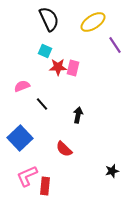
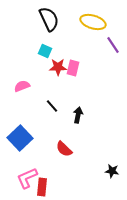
yellow ellipse: rotated 50 degrees clockwise
purple line: moved 2 px left
black line: moved 10 px right, 2 px down
black star: rotated 24 degrees clockwise
pink L-shape: moved 2 px down
red rectangle: moved 3 px left, 1 px down
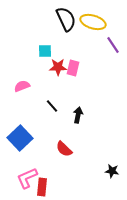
black semicircle: moved 17 px right
cyan square: rotated 24 degrees counterclockwise
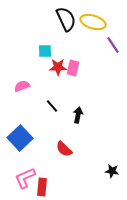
pink L-shape: moved 2 px left
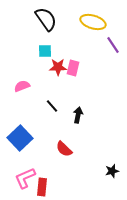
black semicircle: moved 20 px left; rotated 10 degrees counterclockwise
black star: rotated 24 degrees counterclockwise
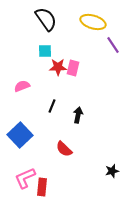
black line: rotated 64 degrees clockwise
blue square: moved 3 px up
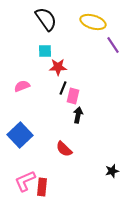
pink rectangle: moved 28 px down
black line: moved 11 px right, 18 px up
pink L-shape: moved 3 px down
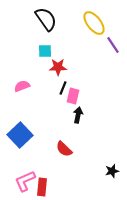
yellow ellipse: moved 1 px right, 1 px down; rotated 35 degrees clockwise
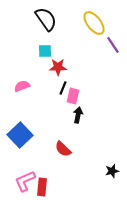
red semicircle: moved 1 px left
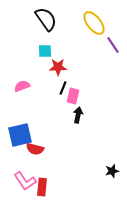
blue square: rotated 30 degrees clockwise
red semicircle: moved 28 px left; rotated 30 degrees counterclockwise
pink L-shape: rotated 100 degrees counterclockwise
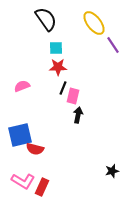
cyan square: moved 11 px right, 3 px up
pink L-shape: moved 2 px left; rotated 25 degrees counterclockwise
red rectangle: rotated 18 degrees clockwise
